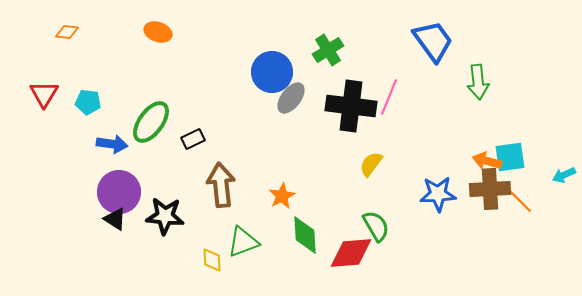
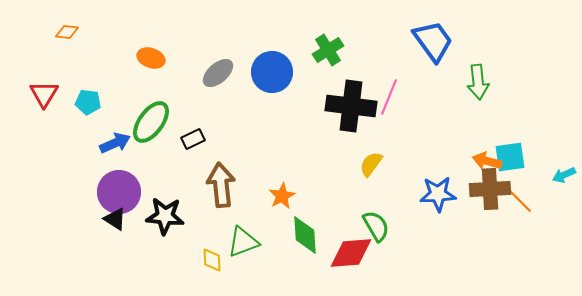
orange ellipse: moved 7 px left, 26 px down
gray ellipse: moved 73 px left, 25 px up; rotated 12 degrees clockwise
blue arrow: moved 3 px right, 1 px up; rotated 32 degrees counterclockwise
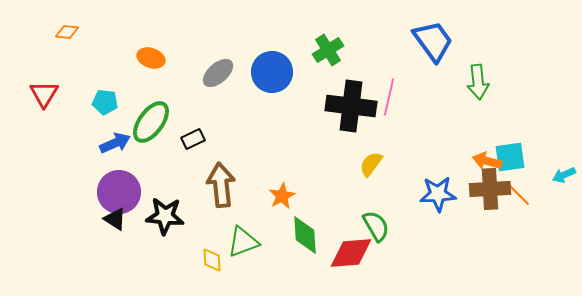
pink line: rotated 9 degrees counterclockwise
cyan pentagon: moved 17 px right
orange line: moved 2 px left, 7 px up
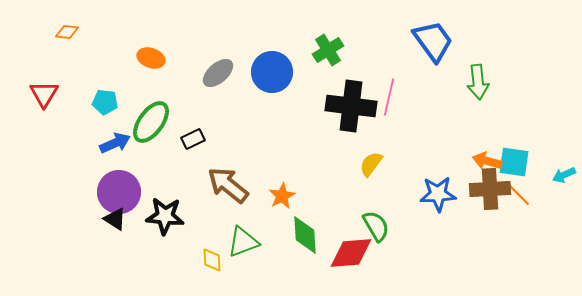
cyan square: moved 4 px right, 5 px down; rotated 16 degrees clockwise
brown arrow: moved 7 px right; rotated 45 degrees counterclockwise
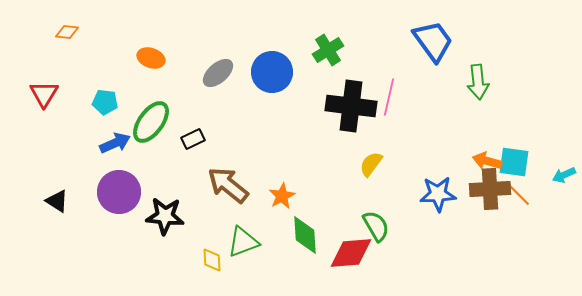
black triangle: moved 58 px left, 18 px up
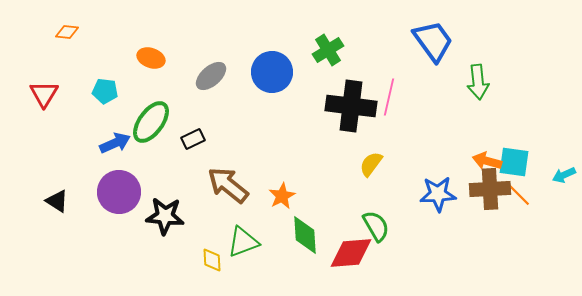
gray ellipse: moved 7 px left, 3 px down
cyan pentagon: moved 11 px up
